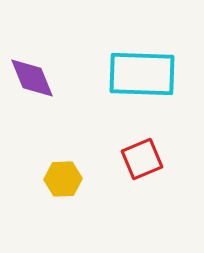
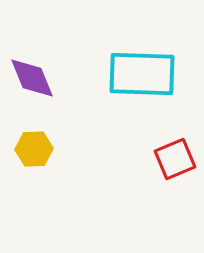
red square: moved 33 px right
yellow hexagon: moved 29 px left, 30 px up
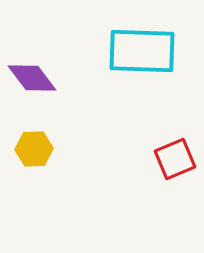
cyan rectangle: moved 23 px up
purple diamond: rotated 15 degrees counterclockwise
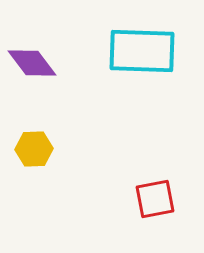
purple diamond: moved 15 px up
red square: moved 20 px left, 40 px down; rotated 12 degrees clockwise
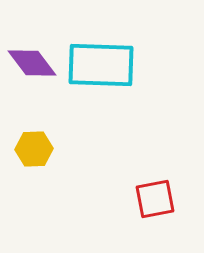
cyan rectangle: moved 41 px left, 14 px down
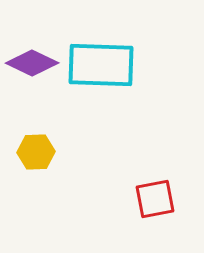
purple diamond: rotated 27 degrees counterclockwise
yellow hexagon: moved 2 px right, 3 px down
